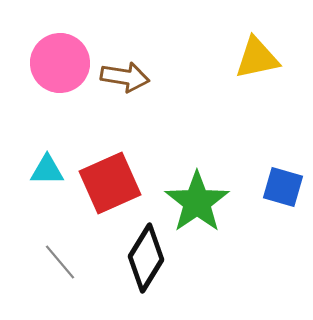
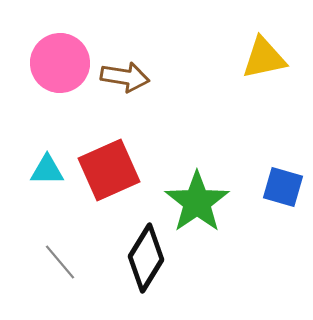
yellow triangle: moved 7 px right
red square: moved 1 px left, 13 px up
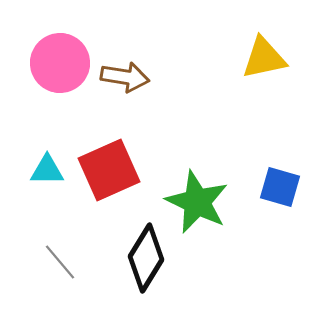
blue square: moved 3 px left
green star: rotated 12 degrees counterclockwise
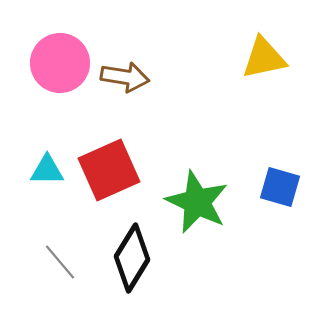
black diamond: moved 14 px left
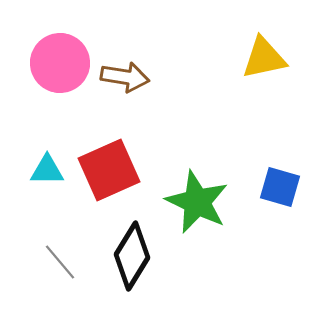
black diamond: moved 2 px up
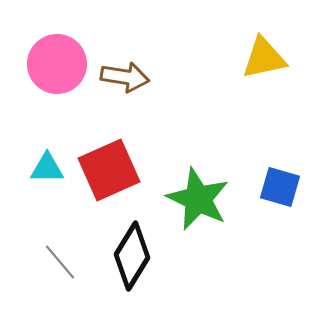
pink circle: moved 3 px left, 1 px down
cyan triangle: moved 2 px up
green star: moved 1 px right, 3 px up
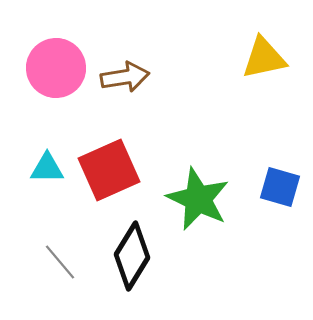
pink circle: moved 1 px left, 4 px down
brown arrow: rotated 18 degrees counterclockwise
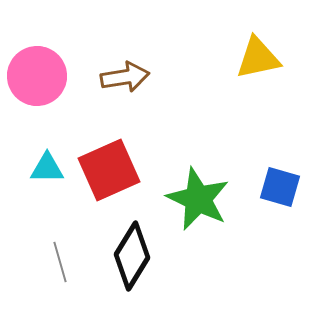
yellow triangle: moved 6 px left
pink circle: moved 19 px left, 8 px down
gray line: rotated 24 degrees clockwise
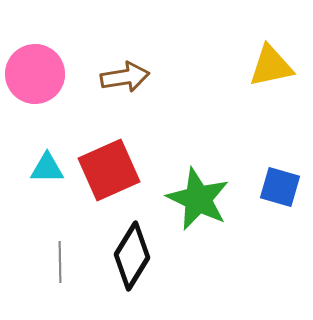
yellow triangle: moved 13 px right, 8 px down
pink circle: moved 2 px left, 2 px up
gray line: rotated 15 degrees clockwise
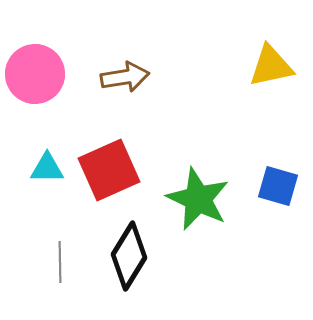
blue square: moved 2 px left, 1 px up
black diamond: moved 3 px left
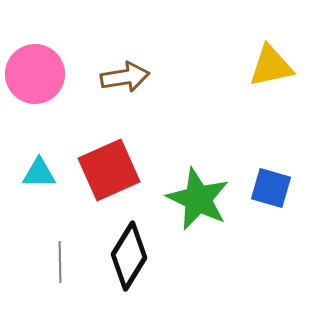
cyan triangle: moved 8 px left, 5 px down
blue square: moved 7 px left, 2 px down
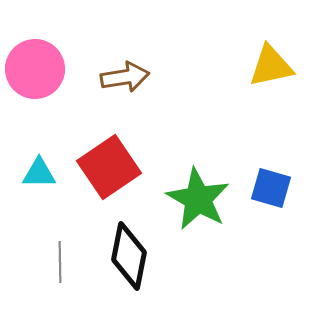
pink circle: moved 5 px up
red square: moved 3 px up; rotated 10 degrees counterclockwise
green star: rotated 4 degrees clockwise
black diamond: rotated 20 degrees counterclockwise
